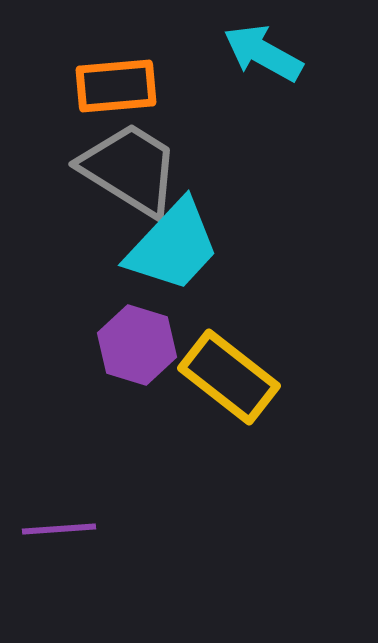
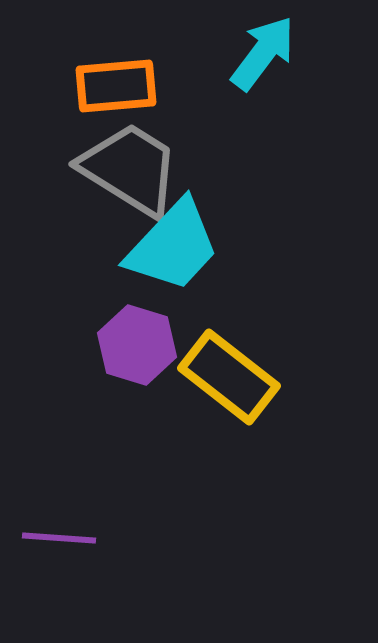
cyan arrow: rotated 98 degrees clockwise
purple line: moved 9 px down; rotated 8 degrees clockwise
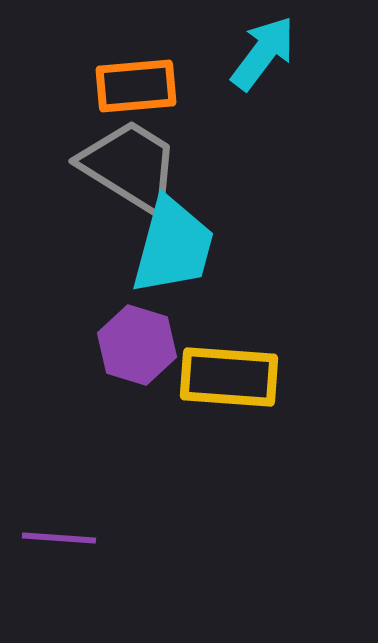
orange rectangle: moved 20 px right
gray trapezoid: moved 3 px up
cyan trapezoid: rotated 28 degrees counterclockwise
yellow rectangle: rotated 34 degrees counterclockwise
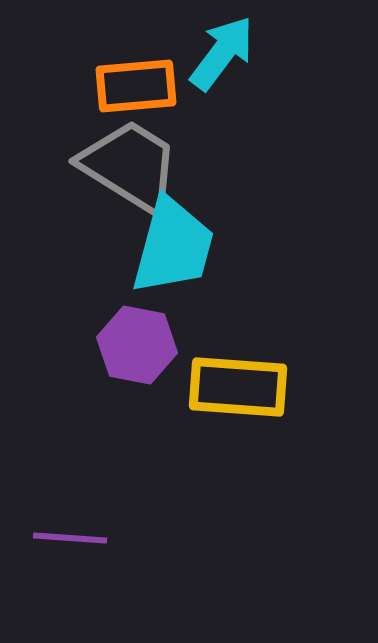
cyan arrow: moved 41 px left
purple hexagon: rotated 6 degrees counterclockwise
yellow rectangle: moved 9 px right, 10 px down
purple line: moved 11 px right
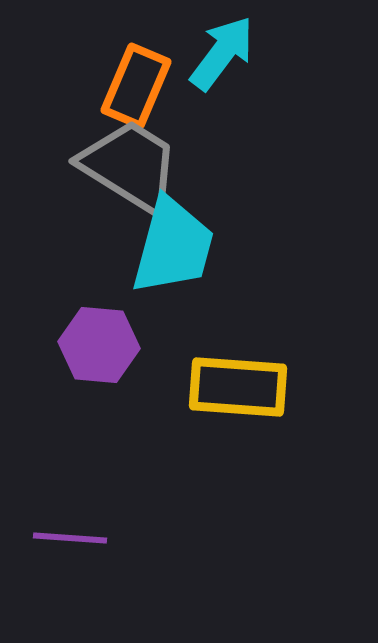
orange rectangle: rotated 62 degrees counterclockwise
purple hexagon: moved 38 px left; rotated 6 degrees counterclockwise
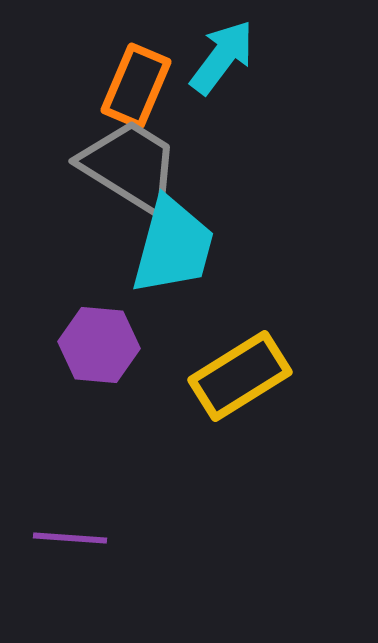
cyan arrow: moved 4 px down
yellow rectangle: moved 2 px right, 11 px up; rotated 36 degrees counterclockwise
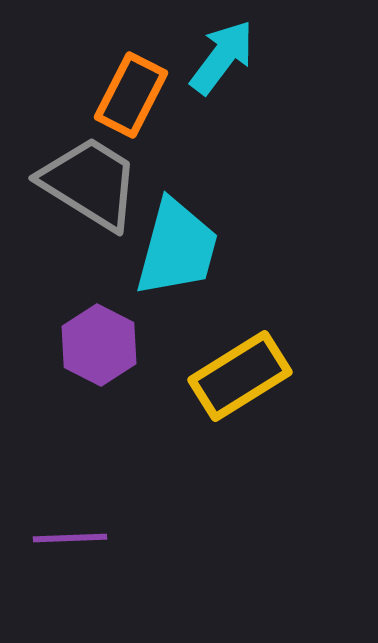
orange rectangle: moved 5 px left, 9 px down; rotated 4 degrees clockwise
gray trapezoid: moved 40 px left, 17 px down
cyan trapezoid: moved 4 px right, 2 px down
purple hexagon: rotated 22 degrees clockwise
purple line: rotated 6 degrees counterclockwise
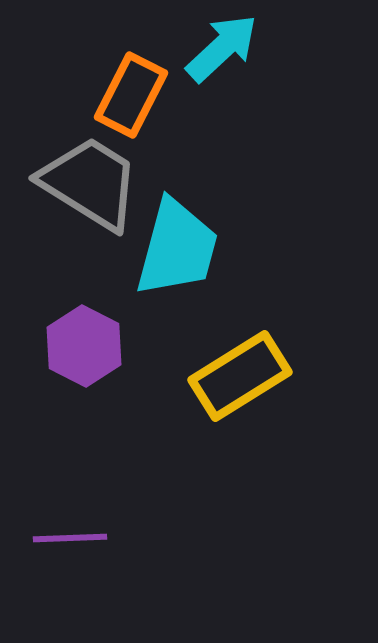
cyan arrow: moved 9 px up; rotated 10 degrees clockwise
purple hexagon: moved 15 px left, 1 px down
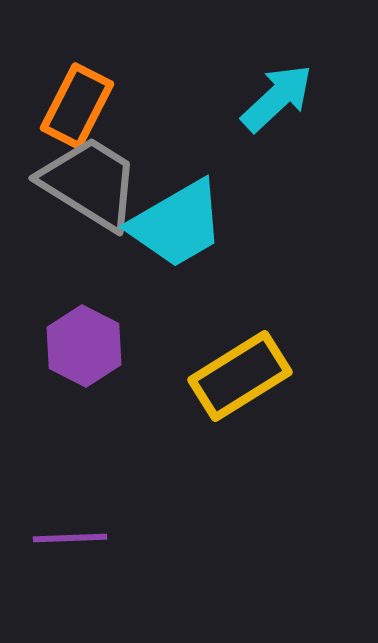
cyan arrow: moved 55 px right, 50 px down
orange rectangle: moved 54 px left, 11 px down
cyan trapezoid: moved 24 px up; rotated 45 degrees clockwise
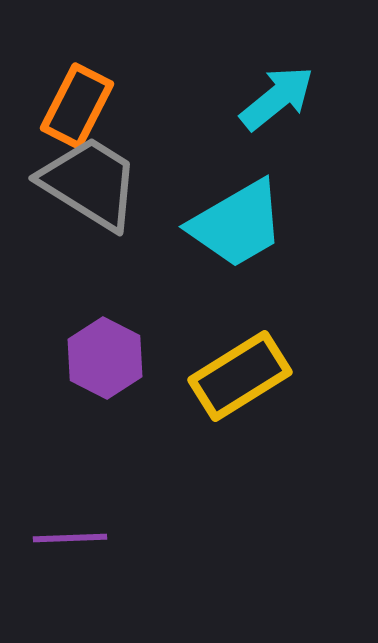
cyan arrow: rotated 4 degrees clockwise
cyan trapezoid: moved 60 px right
purple hexagon: moved 21 px right, 12 px down
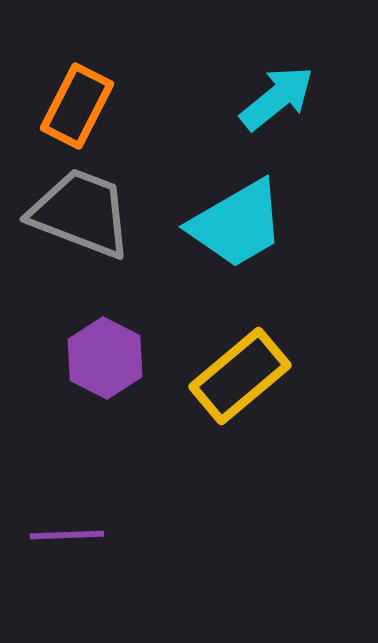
gray trapezoid: moved 9 px left, 30 px down; rotated 11 degrees counterclockwise
yellow rectangle: rotated 8 degrees counterclockwise
purple line: moved 3 px left, 3 px up
